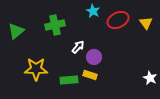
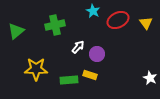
purple circle: moved 3 px right, 3 px up
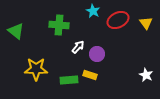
green cross: moved 4 px right; rotated 18 degrees clockwise
green triangle: rotated 42 degrees counterclockwise
white star: moved 4 px left, 3 px up
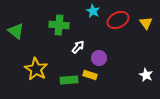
purple circle: moved 2 px right, 4 px down
yellow star: rotated 30 degrees clockwise
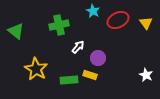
green cross: rotated 18 degrees counterclockwise
purple circle: moved 1 px left
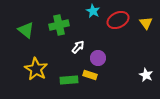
green triangle: moved 10 px right, 1 px up
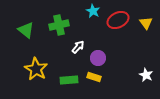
yellow rectangle: moved 4 px right, 2 px down
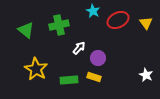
white arrow: moved 1 px right, 1 px down
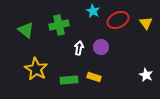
white arrow: rotated 32 degrees counterclockwise
purple circle: moved 3 px right, 11 px up
